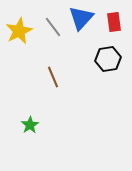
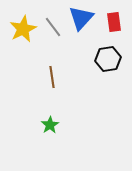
yellow star: moved 4 px right, 2 px up
brown line: moved 1 px left; rotated 15 degrees clockwise
green star: moved 20 px right
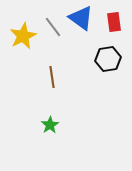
blue triangle: rotated 36 degrees counterclockwise
yellow star: moved 7 px down
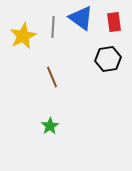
gray line: rotated 40 degrees clockwise
brown line: rotated 15 degrees counterclockwise
green star: moved 1 px down
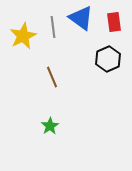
gray line: rotated 10 degrees counterclockwise
black hexagon: rotated 15 degrees counterclockwise
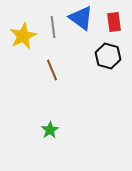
black hexagon: moved 3 px up; rotated 20 degrees counterclockwise
brown line: moved 7 px up
green star: moved 4 px down
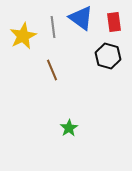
green star: moved 19 px right, 2 px up
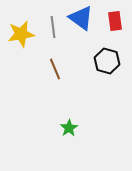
red rectangle: moved 1 px right, 1 px up
yellow star: moved 2 px left, 2 px up; rotated 16 degrees clockwise
black hexagon: moved 1 px left, 5 px down
brown line: moved 3 px right, 1 px up
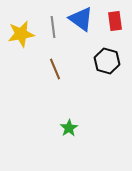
blue triangle: moved 1 px down
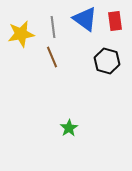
blue triangle: moved 4 px right
brown line: moved 3 px left, 12 px up
